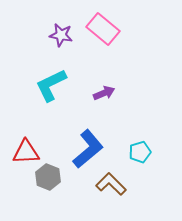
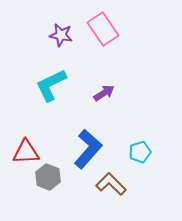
pink rectangle: rotated 16 degrees clockwise
purple arrow: rotated 10 degrees counterclockwise
blue L-shape: rotated 9 degrees counterclockwise
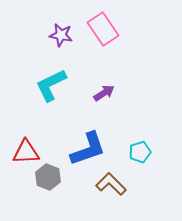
blue L-shape: rotated 30 degrees clockwise
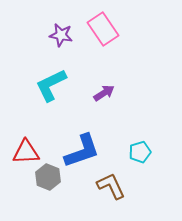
blue L-shape: moved 6 px left, 2 px down
brown L-shape: moved 2 px down; rotated 20 degrees clockwise
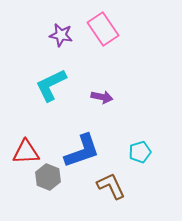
purple arrow: moved 2 px left, 4 px down; rotated 45 degrees clockwise
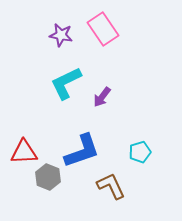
cyan L-shape: moved 15 px right, 2 px up
purple arrow: rotated 115 degrees clockwise
red triangle: moved 2 px left
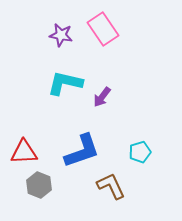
cyan L-shape: moved 1 px left; rotated 39 degrees clockwise
gray hexagon: moved 9 px left, 8 px down
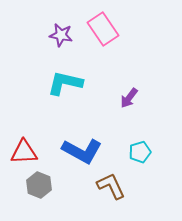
purple arrow: moved 27 px right, 1 px down
blue L-shape: rotated 48 degrees clockwise
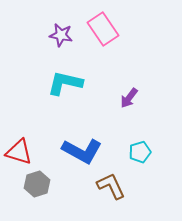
red triangle: moved 5 px left; rotated 20 degrees clockwise
gray hexagon: moved 2 px left, 1 px up; rotated 20 degrees clockwise
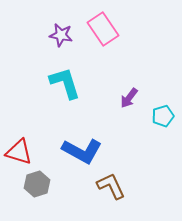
cyan L-shape: rotated 60 degrees clockwise
cyan pentagon: moved 23 px right, 36 px up
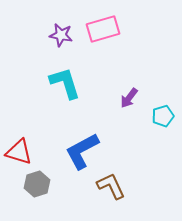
pink rectangle: rotated 72 degrees counterclockwise
blue L-shape: rotated 123 degrees clockwise
